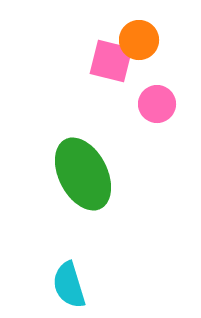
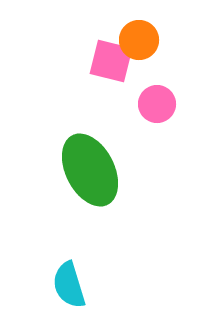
green ellipse: moved 7 px right, 4 px up
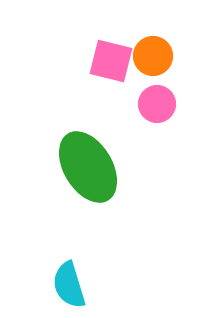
orange circle: moved 14 px right, 16 px down
green ellipse: moved 2 px left, 3 px up; rotated 4 degrees counterclockwise
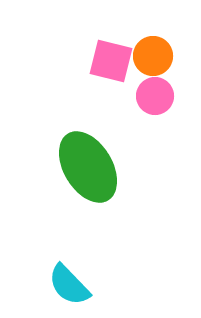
pink circle: moved 2 px left, 8 px up
cyan semicircle: rotated 27 degrees counterclockwise
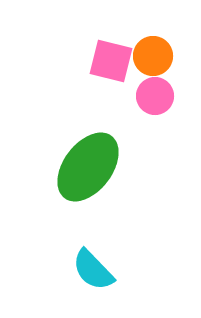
green ellipse: rotated 68 degrees clockwise
cyan semicircle: moved 24 px right, 15 px up
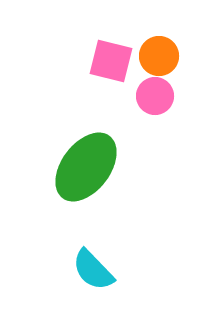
orange circle: moved 6 px right
green ellipse: moved 2 px left
